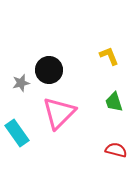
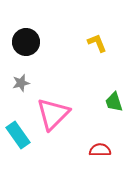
yellow L-shape: moved 12 px left, 13 px up
black circle: moved 23 px left, 28 px up
pink triangle: moved 6 px left, 1 px down
cyan rectangle: moved 1 px right, 2 px down
red semicircle: moved 16 px left; rotated 15 degrees counterclockwise
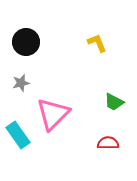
green trapezoid: rotated 45 degrees counterclockwise
red semicircle: moved 8 px right, 7 px up
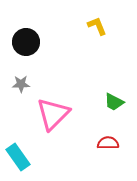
yellow L-shape: moved 17 px up
gray star: moved 1 px down; rotated 12 degrees clockwise
cyan rectangle: moved 22 px down
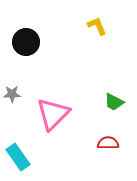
gray star: moved 9 px left, 10 px down
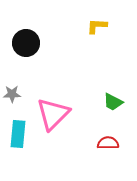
yellow L-shape: rotated 65 degrees counterclockwise
black circle: moved 1 px down
green trapezoid: moved 1 px left
cyan rectangle: moved 23 px up; rotated 40 degrees clockwise
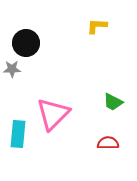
gray star: moved 25 px up
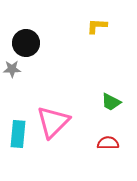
green trapezoid: moved 2 px left
pink triangle: moved 8 px down
